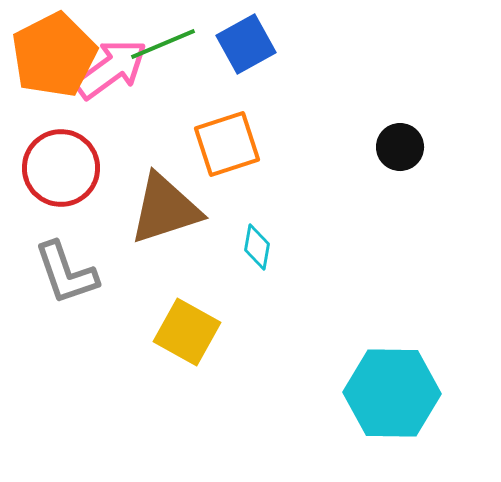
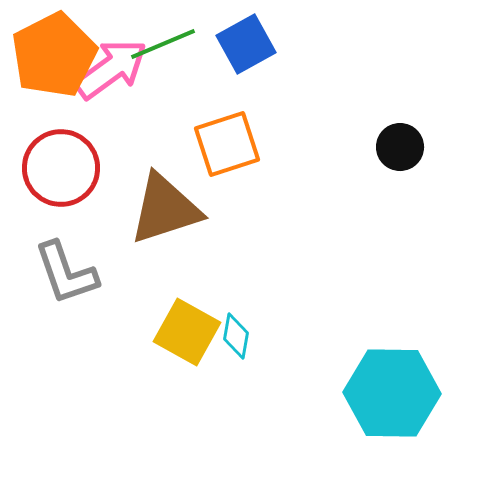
cyan diamond: moved 21 px left, 89 px down
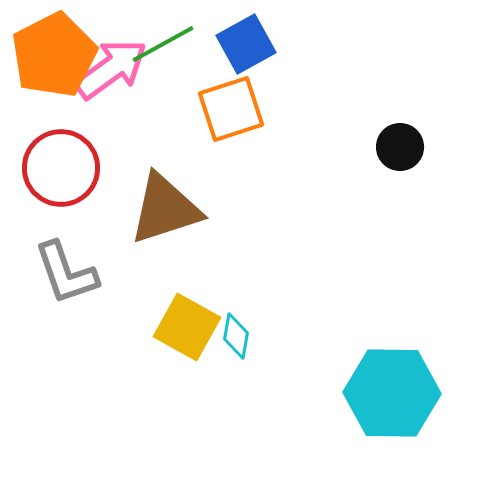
green line: rotated 6 degrees counterclockwise
orange square: moved 4 px right, 35 px up
yellow square: moved 5 px up
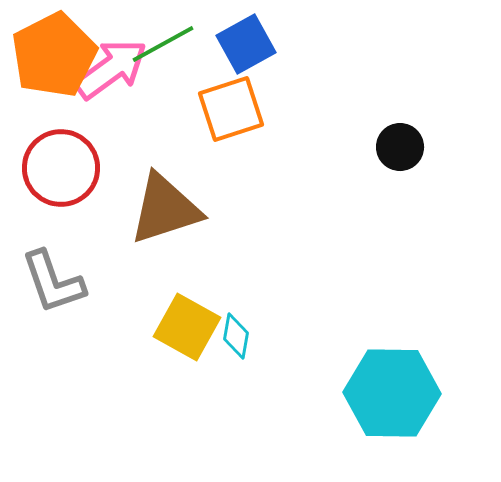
gray L-shape: moved 13 px left, 9 px down
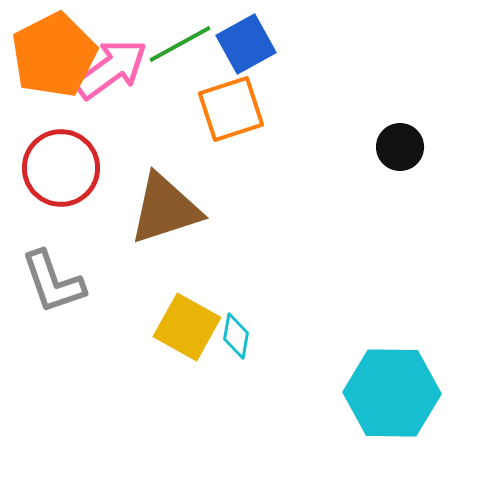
green line: moved 17 px right
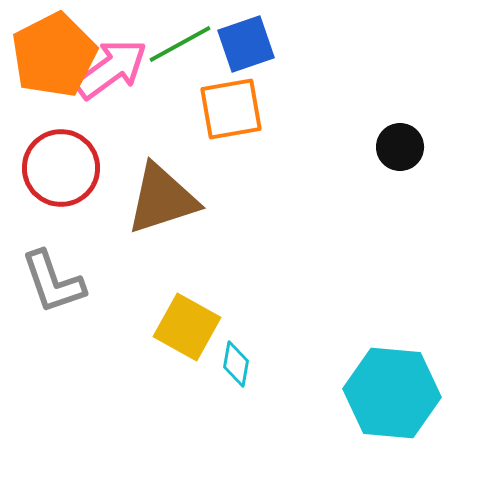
blue square: rotated 10 degrees clockwise
orange square: rotated 8 degrees clockwise
brown triangle: moved 3 px left, 10 px up
cyan diamond: moved 28 px down
cyan hexagon: rotated 4 degrees clockwise
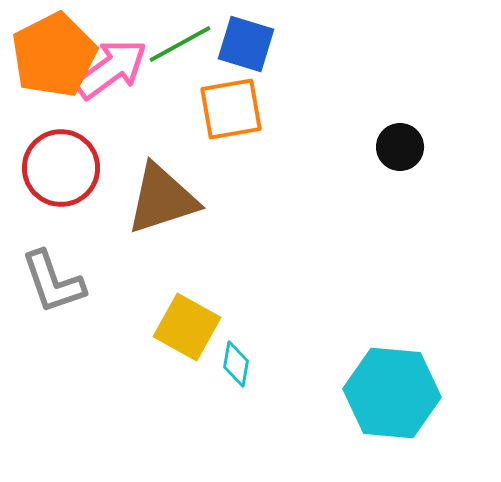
blue square: rotated 36 degrees clockwise
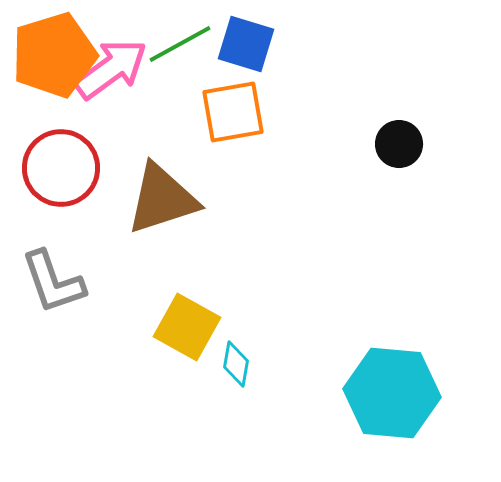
orange pentagon: rotated 10 degrees clockwise
orange square: moved 2 px right, 3 px down
black circle: moved 1 px left, 3 px up
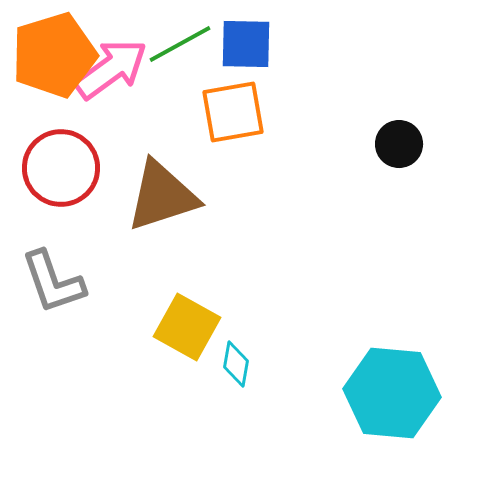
blue square: rotated 16 degrees counterclockwise
brown triangle: moved 3 px up
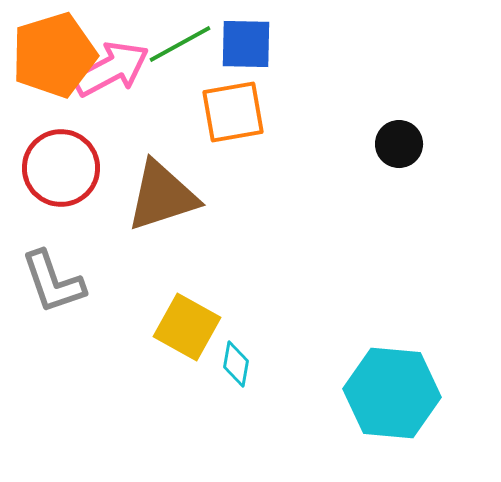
pink arrow: rotated 8 degrees clockwise
